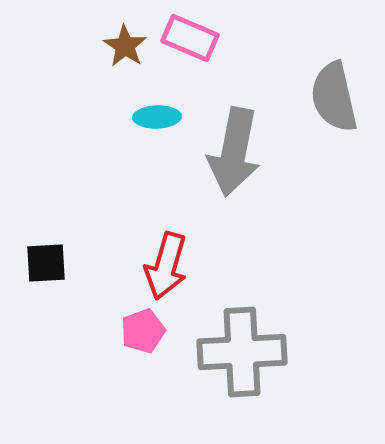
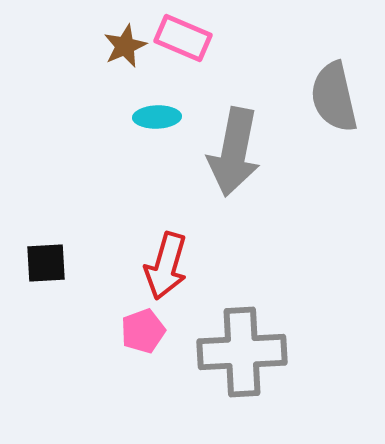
pink rectangle: moved 7 px left
brown star: rotated 15 degrees clockwise
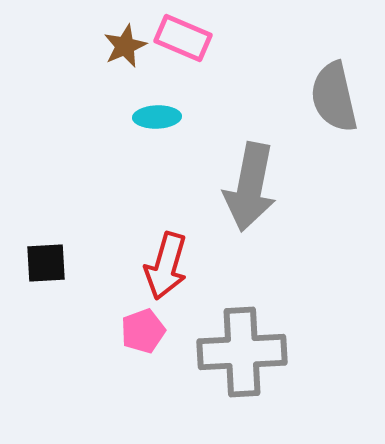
gray arrow: moved 16 px right, 35 px down
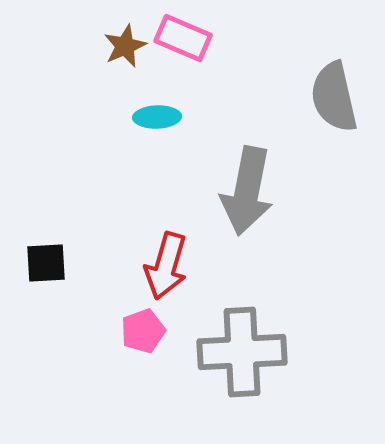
gray arrow: moved 3 px left, 4 px down
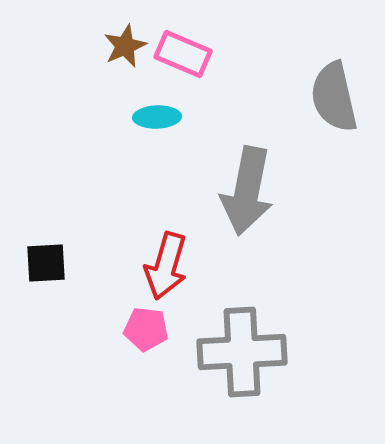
pink rectangle: moved 16 px down
pink pentagon: moved 3 px right, 2 px up; rotated 27 degrees clockwise
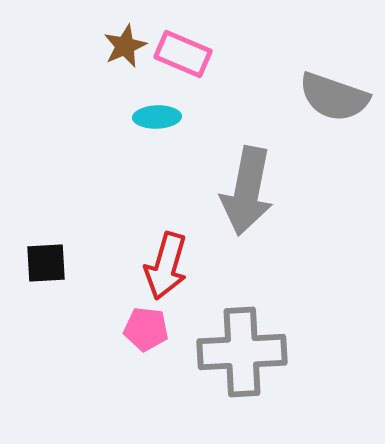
gray semicircle: rotated 58 degrees counterclockwise
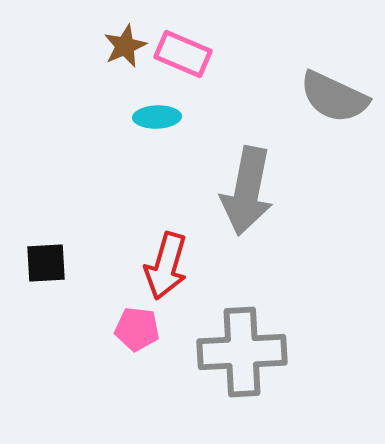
gray semicircle: rotated 6 degrees clockwise
pink pentagon: moved 9 px left
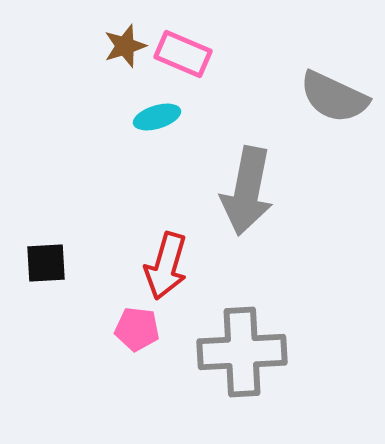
brown star: rotated 6 degrees clockwise
cyan ellipse: rotated 15 degrees counterclockwise
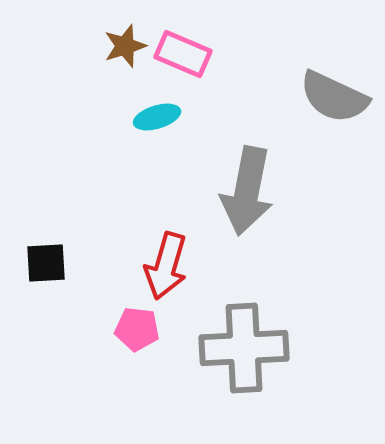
gray cross: moved 2 px right, 4 px up
